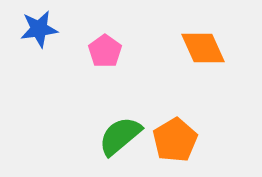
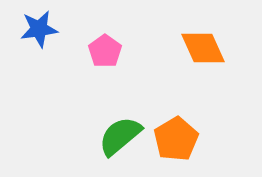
orange pentagon: moved 1 px right, 1 px up
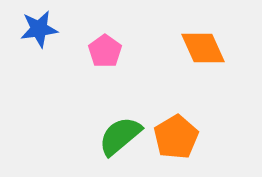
orange pentagon: moved 2 px up
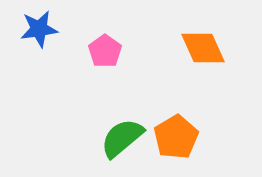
green semicircle: moved 2 px right, 2 px down
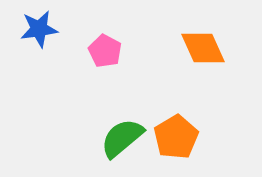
pink pentagon: rotated 8 degrees counterclockwise
